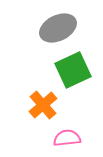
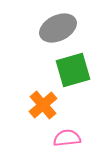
green square: rotated 9 degrees clockwise
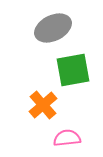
gray ellipse: moved 5 px left
green square: rotated 6 degrees clockwise
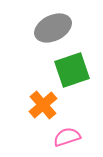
green square: moved 1 px left; rotated 9 degrees counterclockwise
pink semicircle: moved 1 px up; rotated 12 degrees counterclockwise
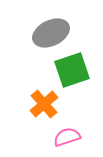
gray ellipse: moved 2 px left, 5 px down
orange cross: moved 1 px right, 1 px up
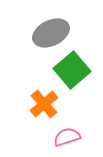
green square: rotated 21 degrees counterclockwise
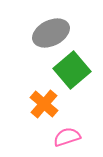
orange cross: rotated 8 degrees counterclockwise
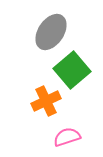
gray ellipse: moved 1 px up; rotated 30 degrees counterclockwise
orange cross: moved 2 px right, 3 px up; rotated 24 degrees clockwise
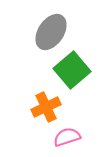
orange cross: moved 6 px down
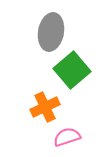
gray ellipse: rotated 24 degrees counterclockwise
orange cross: moved 1 px left
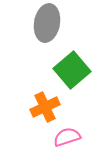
gray ellipse: moved 4 px left, 9 px up
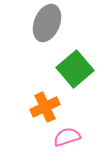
gray ellipse: rotated 12 degrees clockwise
green square: moved 3 px right, 1 px up
